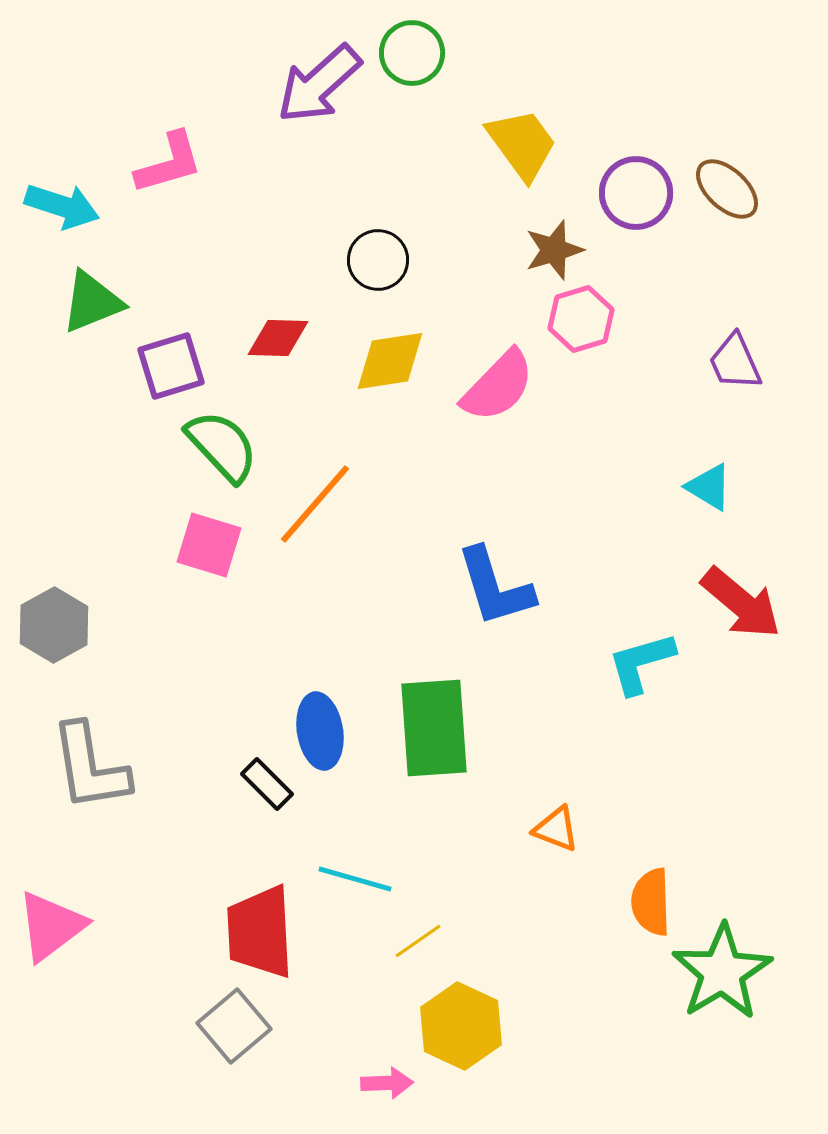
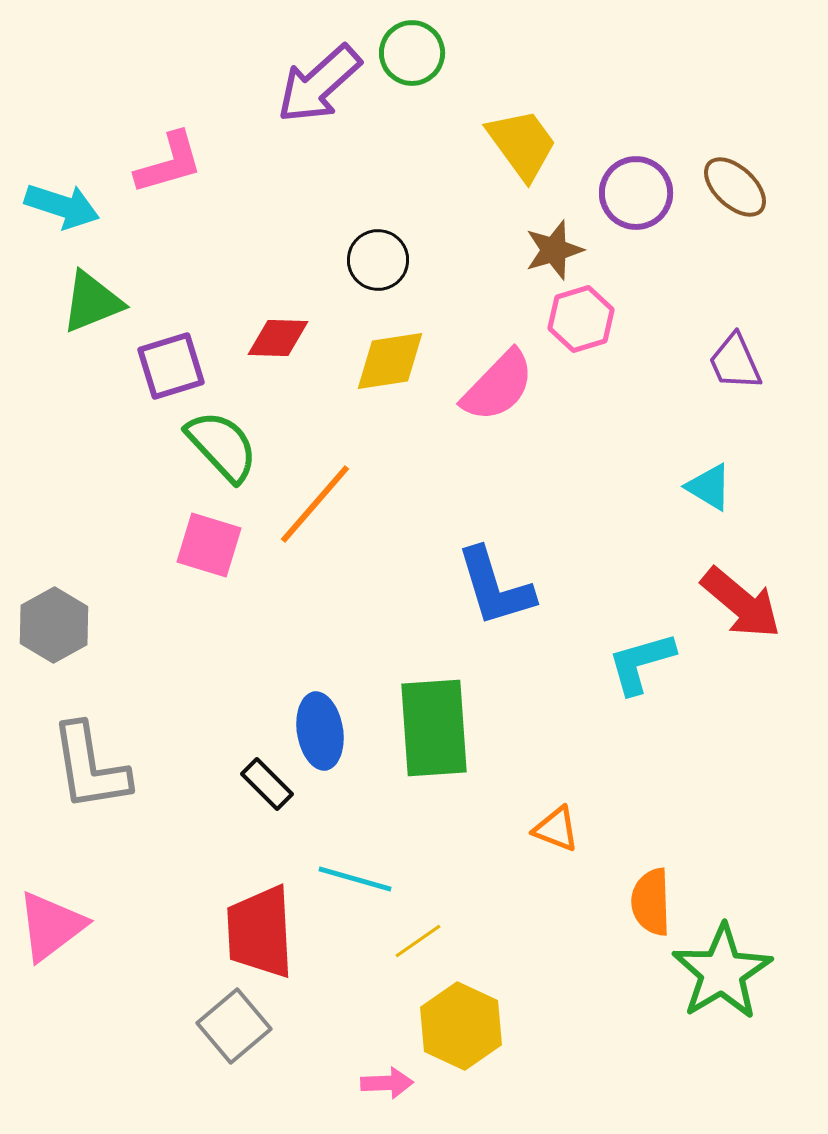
brown ellipse: moved 8 px right, 2 px up
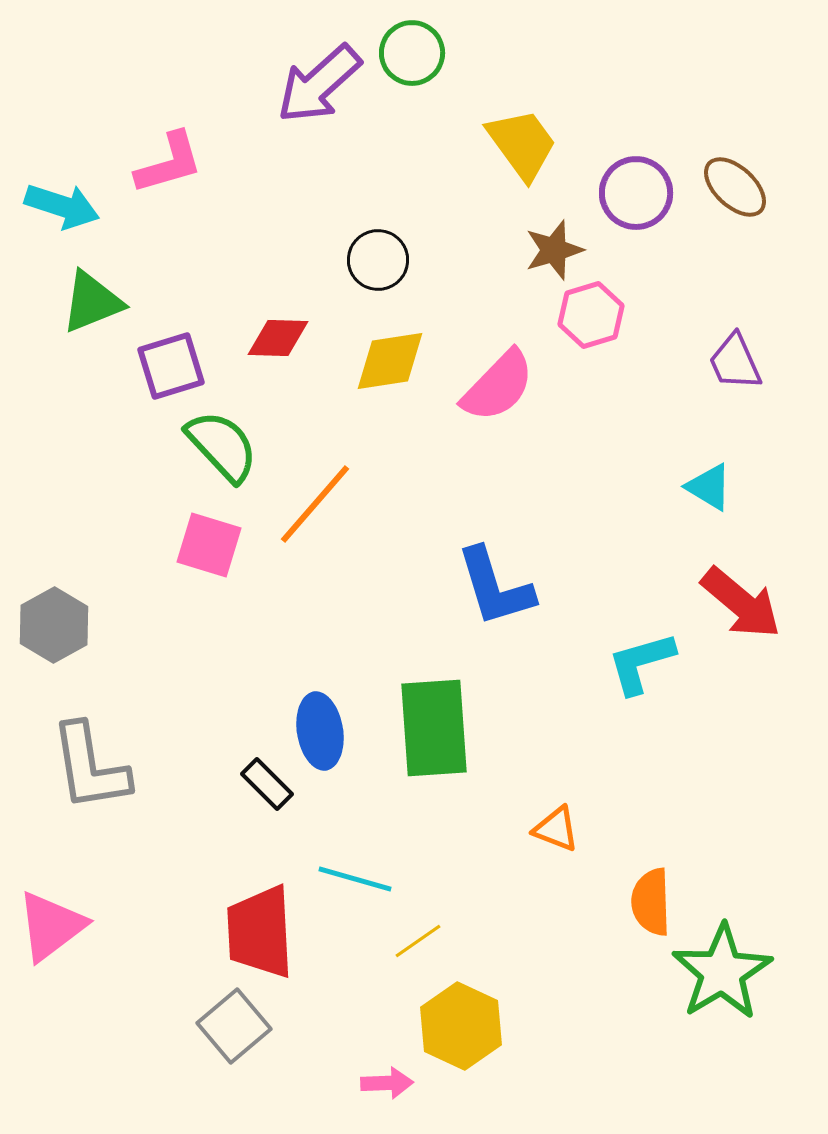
pink hexagon: moved 10 px right, 4 px up
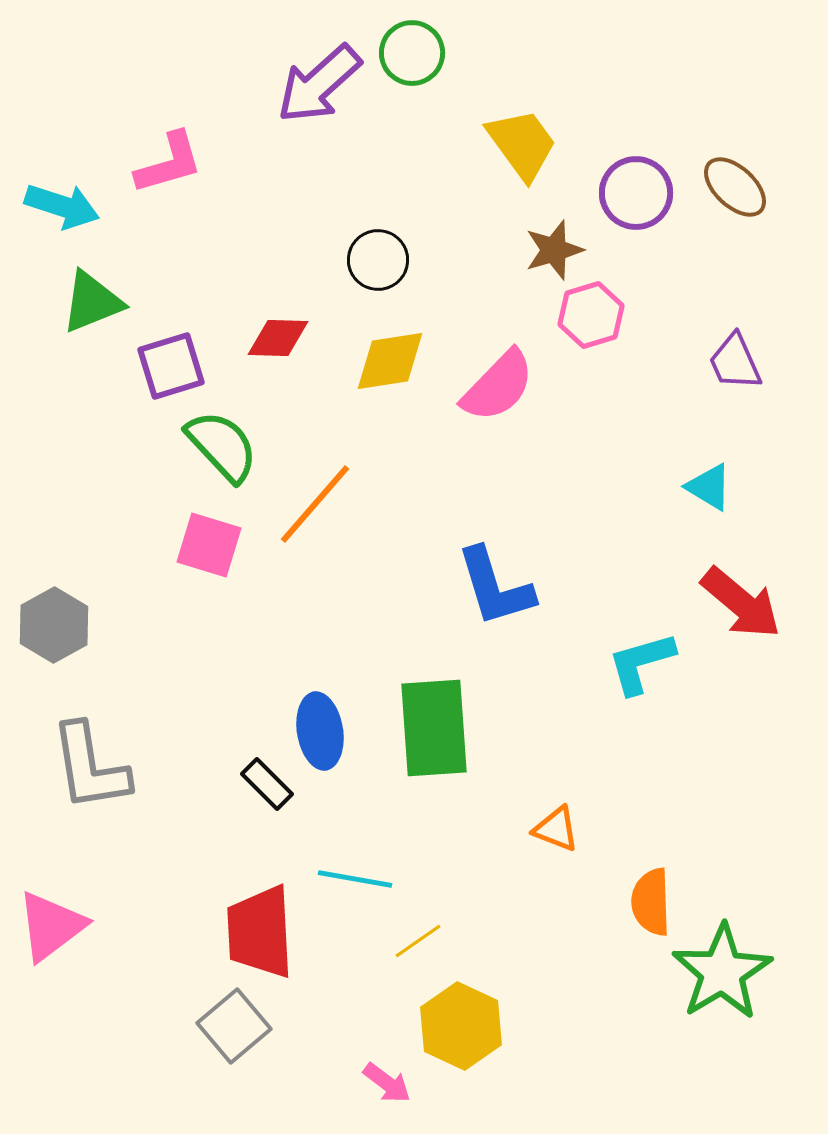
cyan line: rotated 6 degrees counterclockwise
pink arrow: rotated 39 degrees clockwise
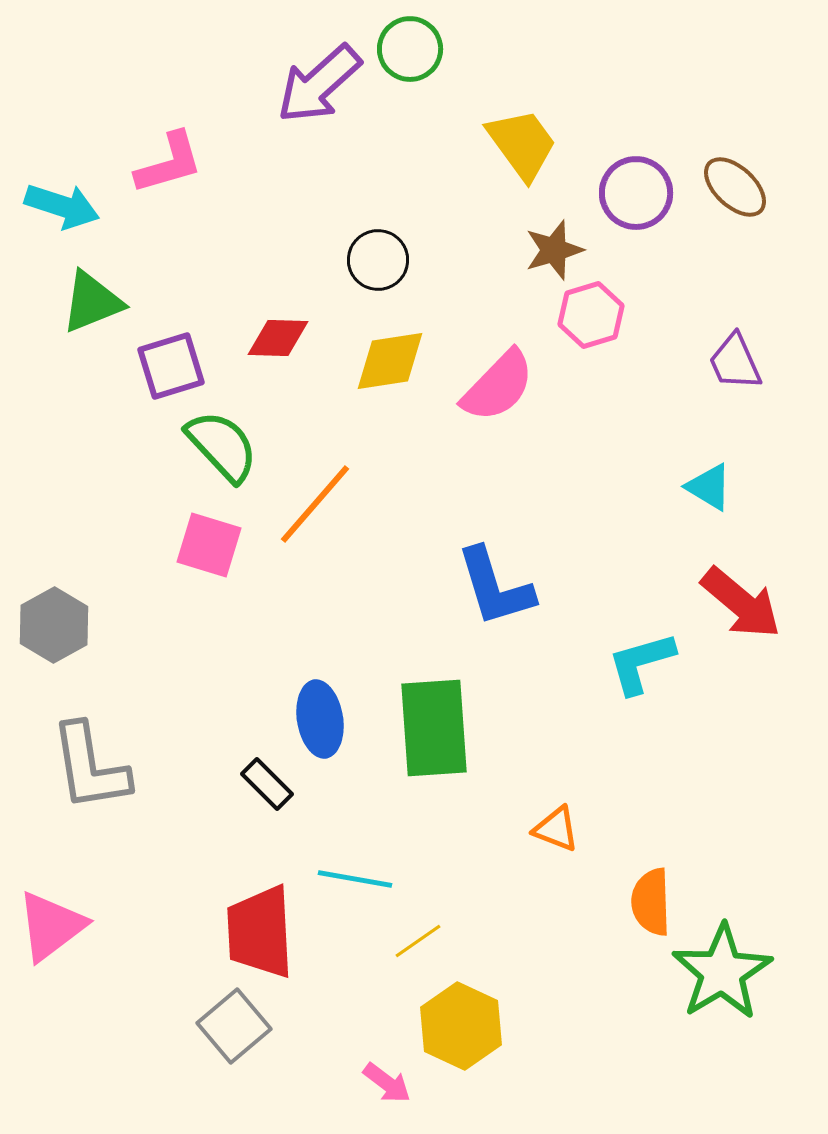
green circle: moved 2 px left, 4 px up
blue ellipse: moved 12 px up
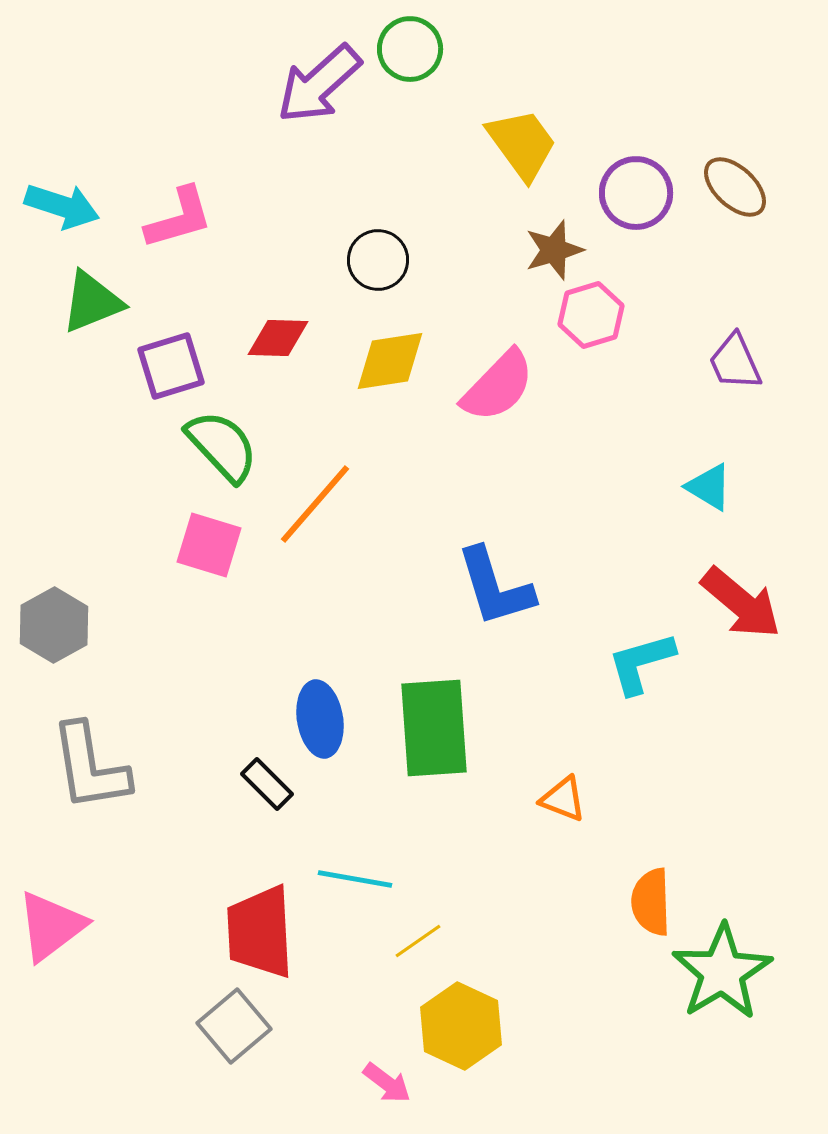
pink L-shape: moved 10 px right, 55 px down
orange triangle: moved 7 px right, 30 px up
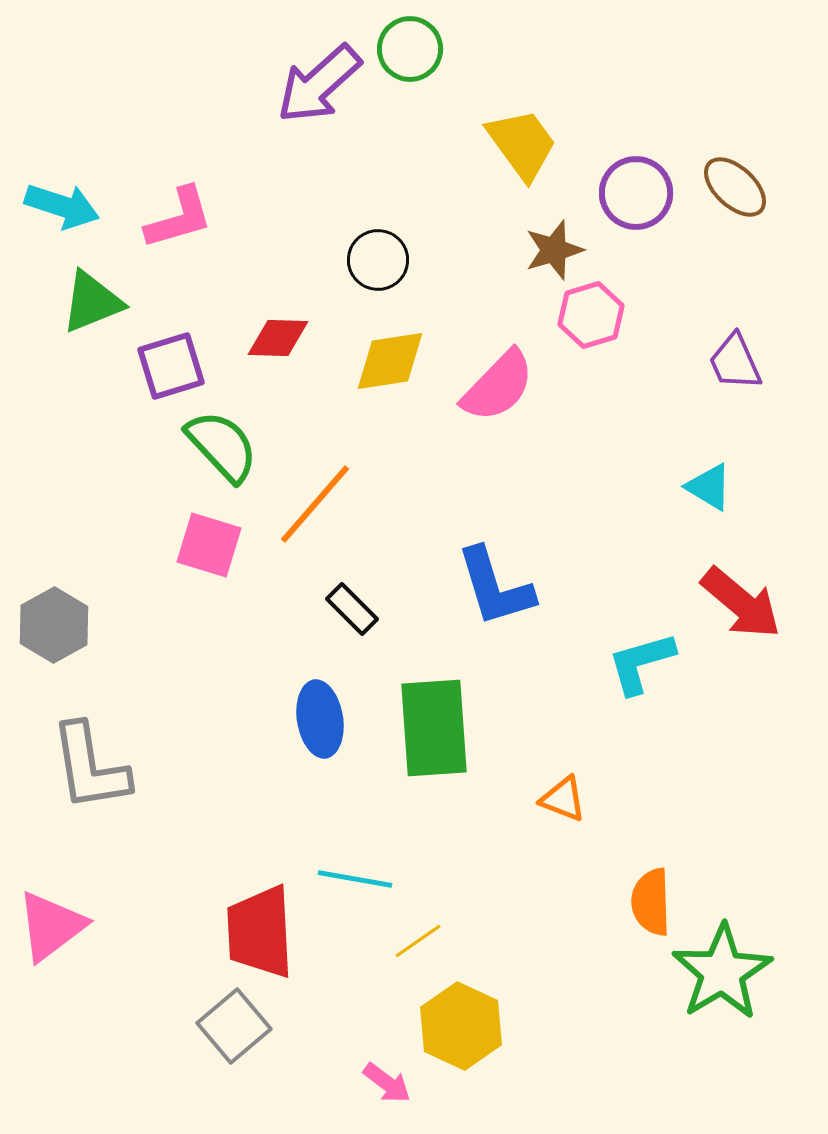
black rectangle: moved 85 px right, 175 px up
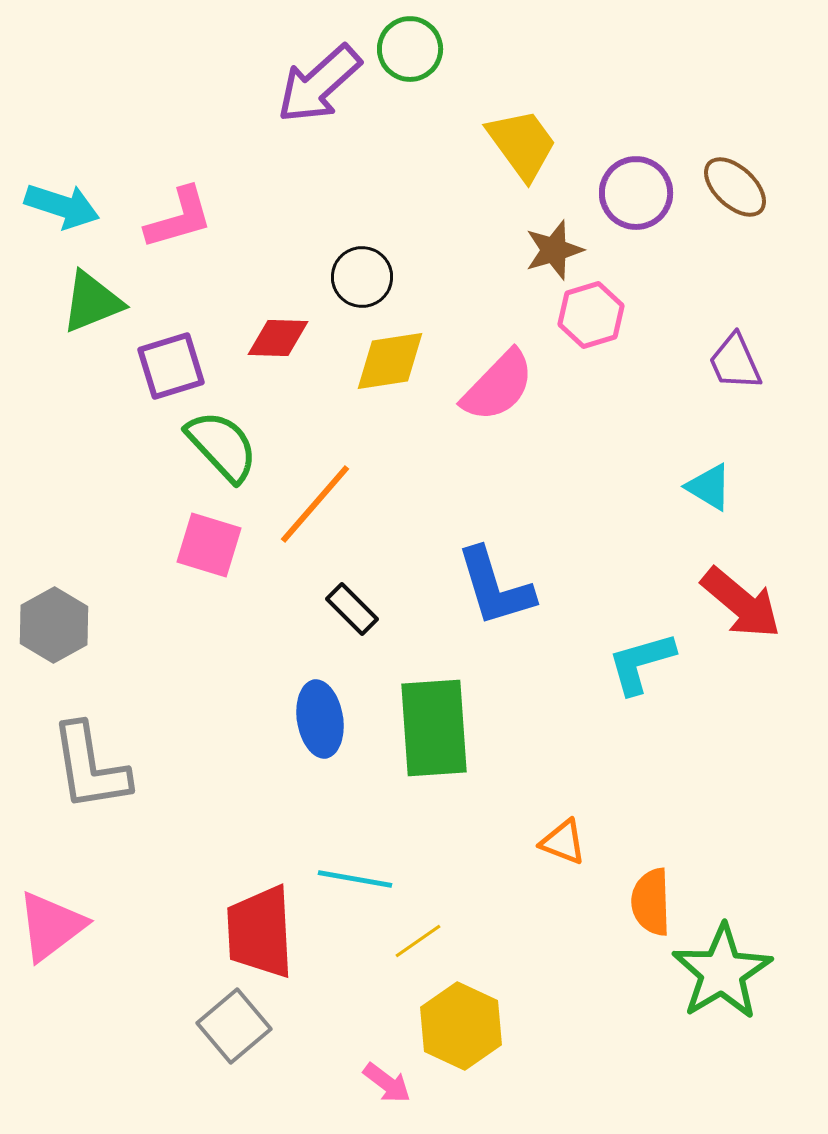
black circle: moved 16 px left, 17 px down
orange triangle: moved 43 px down
